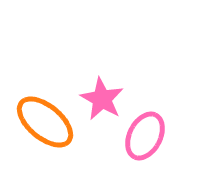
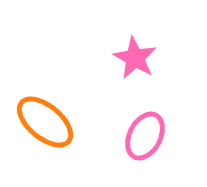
pink star: moved 33 px right, 41 px up
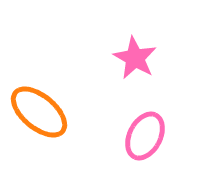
orange ellipse: moved 6 px left, 10 px up
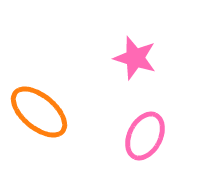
pink star: rotated 12 degrees counterclockwise
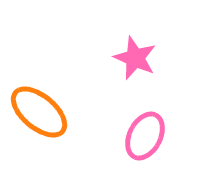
pink star: rotated 6 degrees clockwise
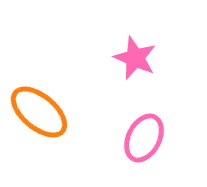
pink ellipse: moved 1 px left, 2 px down
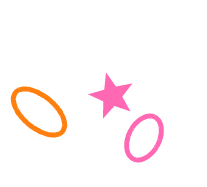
pink star: moved 23 px left, 38 px down
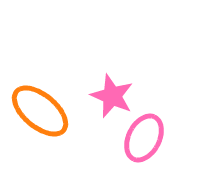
orange ellipse: moved 1 px right, 1 px up
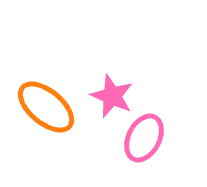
orange ellipse: moved 6 px right, 4 px up
